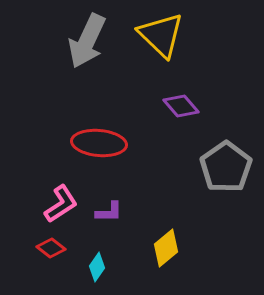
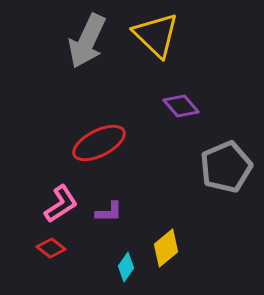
yellow triangle: moved 5 px left
red ellipse: rotated 32 degrees counterclockwise
gray pentagon: rotated 12 degrees clockwise
cyan diamond: moved 29 px right
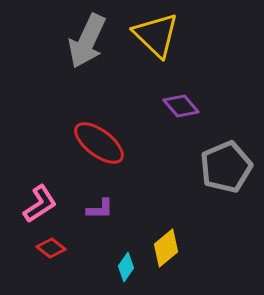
red ellipse: rotated 64 degrees clockwise
pink L-shape: moved 21 px left
purple L-shape: moved 9 px left, 3 px up
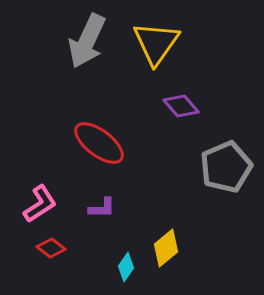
yellow triangle: moved 8 px down; rotated 21 degrees clockwise
purple L-shape: moved 2 px right, 1 px up
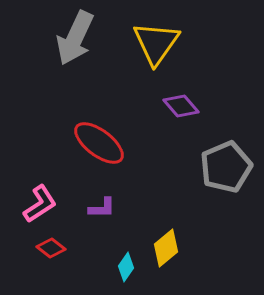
gray arrow: moved 12 px left, 3 px up
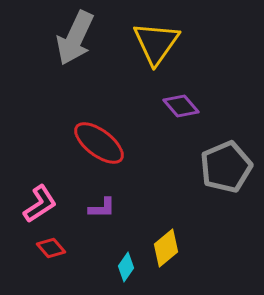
red diamond: rotated 12 degrees clockwise
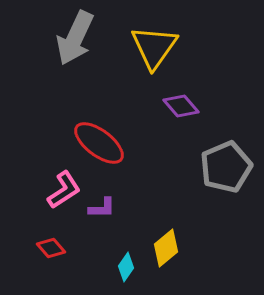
yellow triangle: moved 2 px left, 4 px down
pink L-shape: moved 24 px right, 14 px up
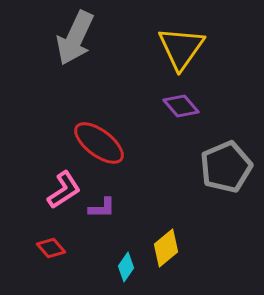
yellow triangle: moved 27 px right, 1 px down
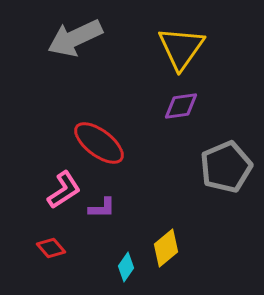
gray arrow: rotated 40 degrees clockwise
purple diamond: rotated 57 degrees counterclockwise
